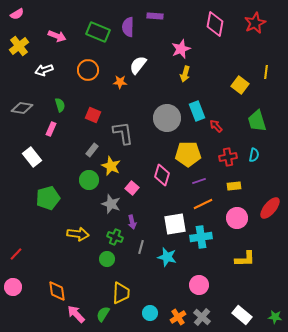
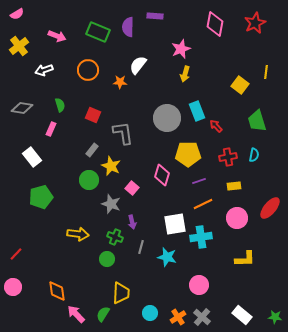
green pentagon at (48, 198): moved 7 px left, 1 px up
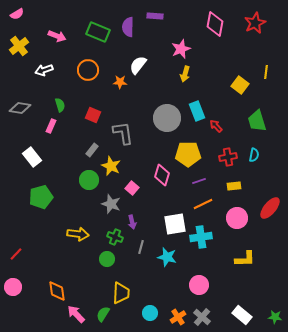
gray diamond at (22, 108): moved 2 px left
pink rectangle at (51, 129): moved 3 px up
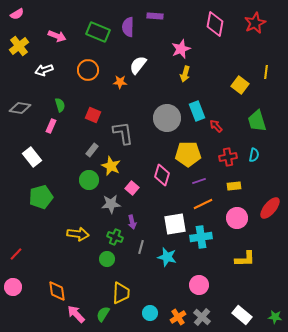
gray star at (111, 204): rotated 24 degrees counterclockwise
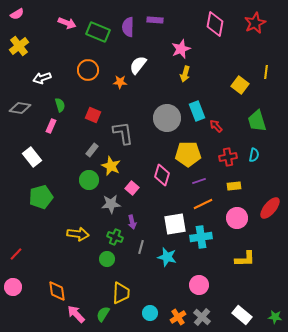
purple rectangle at (155, 16): moved 4 px down
pink arrow at (57, 36): moved 10 px right, 13 px up
white arrow at (44, 70): moved 2 px left, 8 px down
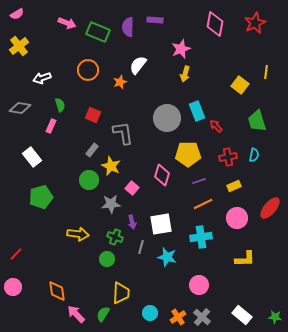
orange star at (120, 82): rotated 24 degrees counterclockwise
yellow rectangle at (234, 186): rotated 16 degrees counterclockwise
white square at (175, 224): moved 14 px left
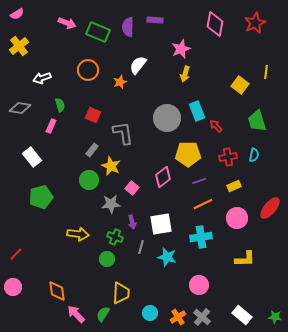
pink diamond at (162, 175): moved 1 px right, 2 px down; rotated 35 degrees clockwise
